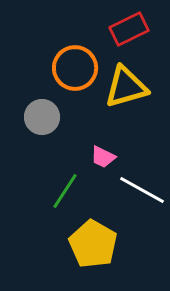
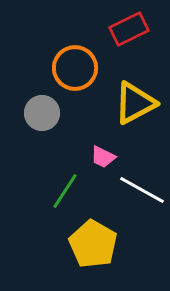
yellow triangle: moved 9 px right, 16 px down; rotated 12 degrees counterclockwise
gray circle: moved 4 px up
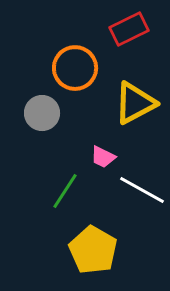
yellow pentagon: moved 6 px down
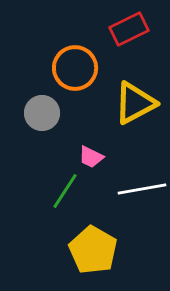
pink trapezoid: moved 12 px left
white line: moved 1 px up; rotated 39 degrees counterclockwise
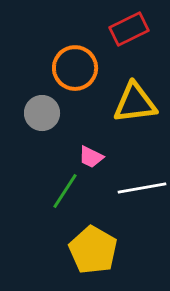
yellow triangle: rotated 21 degrees clockwise
white line: moved 1 px up
